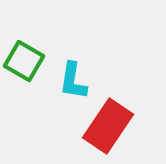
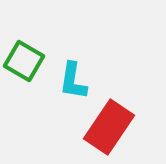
red rectangle: moved 1 px right, 1 px down
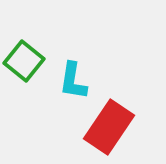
green square: rotated 9 degrees clockwise
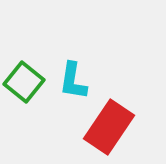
green square: moved 21 px down
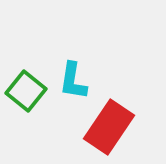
green square: moved 2 px right, 9 px down
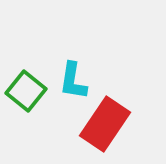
red rectangle: moved 4 px left, 3 px up
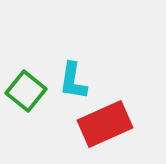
red rectangle: rotated 32 degrees clockwise
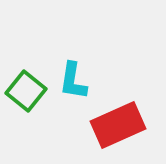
red rectangle: moved 13 px right, 1 px down
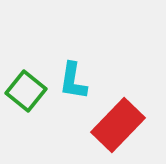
red rectangle: rotated 22 degrees counterclockwise
